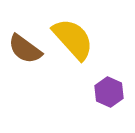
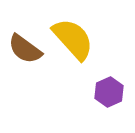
purple hexagon: rotated 12 degrees clockwise
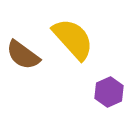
brown semicircle: moved 2 px left, 6 px down
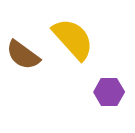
purple hexagon: rotated 24 degrees clockwise
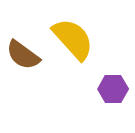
purple hexagon: moved 4 px right, 3 px up
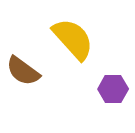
brown semicircle: moved 16 px down
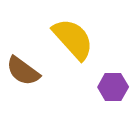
purple hexagon: moved 2 px up
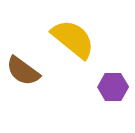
yellow semicircle: rotated 9 degrees counterclockwise
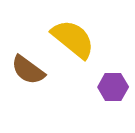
brown semicircle: moved 5 px right, 1 px up
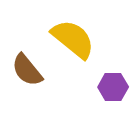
brown semicircle: moved 1 px left; rotated 15 degrees clockwise
